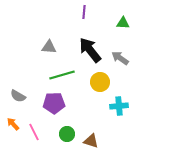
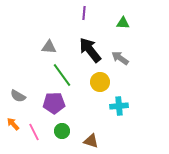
purple line: moved 1 px down
green line: rotated 70 degrees clockwise
green circle: moved 5 px left, 3 px up
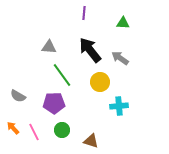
orange arrow: moved 4 px down
green circle: moved 1 px up
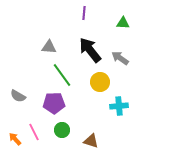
orange arrow: moved 2 px right, 11 px down
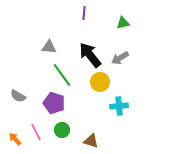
green triangle: rotated 16 degrees counterclockwise
black arrow: moved 5 px down
gray arrow: rotated 66 degrees counterclockwise
purple pentagon: rotated 20 degrees clockwise
pink line: moved 2 px right
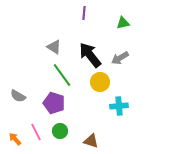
gray triangle: moved 5 px right; rotated 28 degrees clockwise
green circle: moved 2 px left, 1 px down
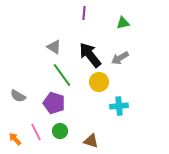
yellow circle: moved 1 px left
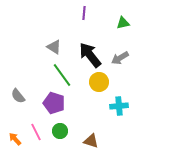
gray semicircle: rotated 21 degrees clockwise
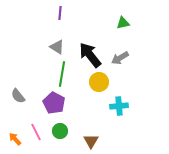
purple line: moved 24 px left
gray triangle: moved 3 px right
green line: moved 1 px up; rotated 45 degrees clockwise
purple pentagon: rotated 10 degrees clockwise
brown triangle: rotated 42 degrees clockwise
